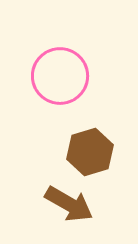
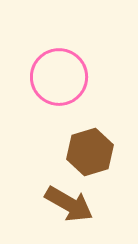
pink circle: moved 1 px left, 1 px down
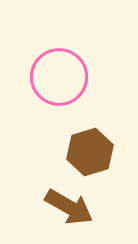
brown arrow: moved 3 px down
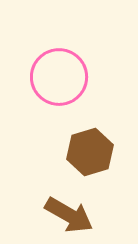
brown arrow: moved 8 px down
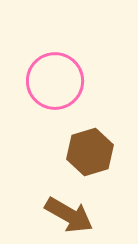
pink circle: moved 4 px left, 4 px down
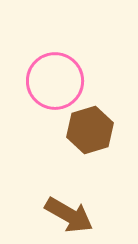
brown hexagon: moved 22 px up
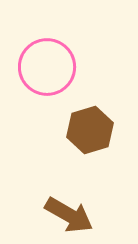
pink circle: moved 8 px left, 14 px up
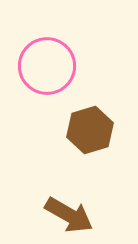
pink circle: moved 1 px up
